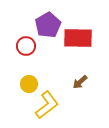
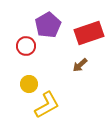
red rectangle: moved 11 px right, 5 px up; rotated 20 degrees counterclockwise
brown arrow: moved 17 px up
yellow L-shape: rotated 8 degrees clockwise
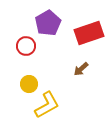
purple pentagon: moved 2 px up
brown arrow: moved 1 px right, 4 px down
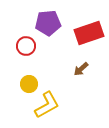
purple pentagon: rotated 25 degrees clockwise
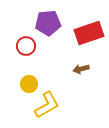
brown arrow: rotated 28 degrees clockwise
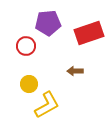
brown arrow: moved 6 px left, 2 px down; rotated 14 degrees clockwise
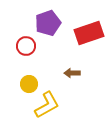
purple pentagon: rotated 15 degrees counterclockwise
brown arrow: moved 3 px left, 2 px down
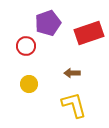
yellow L-shape: moved 27 px right; rotated 76 degrees counterclockwise
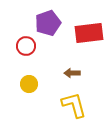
red rectangle: rotated 12 degrees clockwise
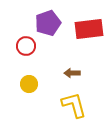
red rectangle: moved 4 px up
